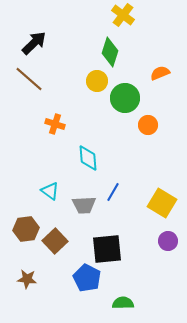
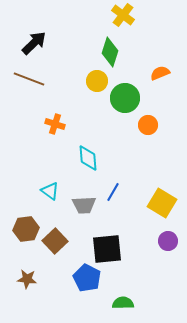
brown line: rotated 20 degrees counterclockwise
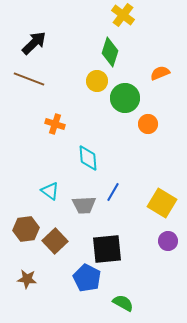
orange circle: moved 1 px up
green semicircle: rotated 30 degrees clockwise
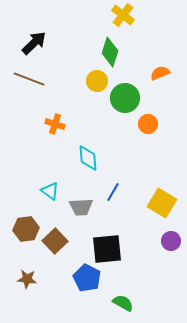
gray trapezoid: moved 3 px left, 2 px down
purple circle: moved 3 px right
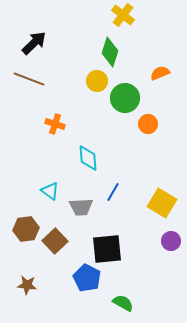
brown star: moved 6 px down
